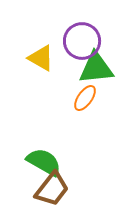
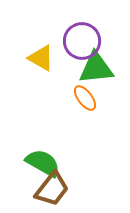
orange ellipse: rotated 72 degrees counterclockwise
green semicircle: moved 1 px left, 1 px down
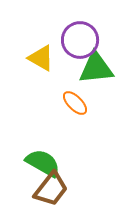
purple circle: moved 2 px left, 1 px up
orange ellipse: moved 10 px left, 5 px down; rotated 8 degrees counterclockwise
brown trapezoid: moved 1 px left
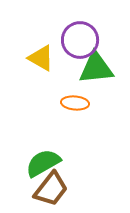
orange ellipse: rotated 40 degrees counterclockwise
green semicircle: rotated 60 degrees counterclockwise
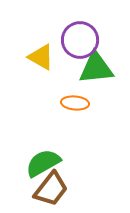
yellow triangle: moved 1 px up
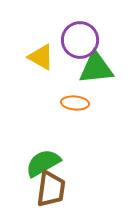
brown trapezoid: rotated 30 degrees counterclockwise
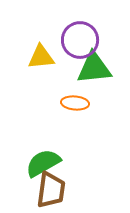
yellow triangle: rotated 36 degrees counterclockwise
green triangle: moved 2 px left
brown trapezoid: moved 1 px down
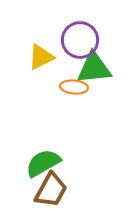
yellow triangle: rotated 20 degrees counterclockwise
orange ellipse: moved 1 px left, 16 px up
brown trapezoid: rotated 21 degrees clockwise
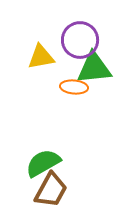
yellow triangle: rotated 16 degrees clockwise
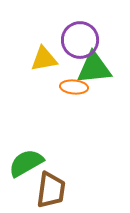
yellow triangle: moved 3 px right, 2 px down
green semicircle: moved 17 px left
brown trapezoid: rotated 21 degrees counterclockwise
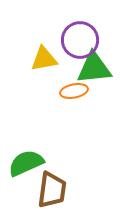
orange ellipse: moved 4 px down; rotated 16 degrees counterclockwise
green semicircle: rotated 6 degrees clockwise
brown trapezoid: moved 1 px right
